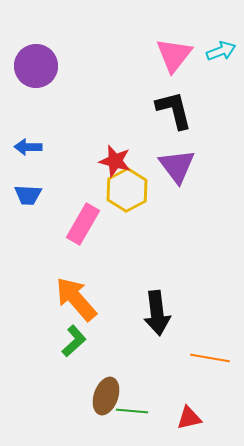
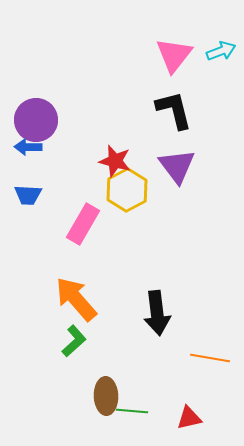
purple circle: moved 54 px down
brown ellipse: rotated 21 degrees counterclockwise
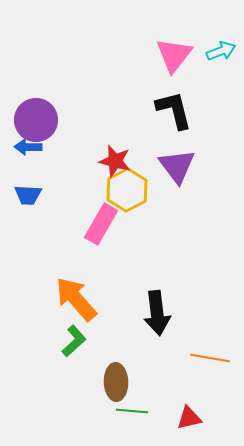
pink rectangle: moved 18 px right
brown ellipse: moved 10 px right, 14 px up
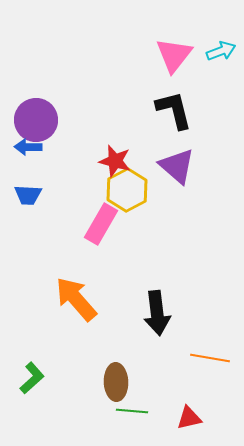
purple triangle: rotated 12 degrees counterclockwise
green L-shape: moved 42 px left, 37 px down
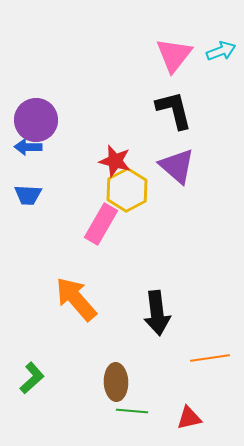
orange line: rotated 18 degrees counterclockwise
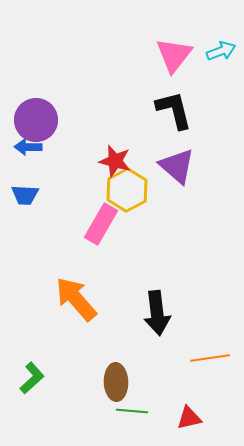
blue trapezoid: moved 3 px left
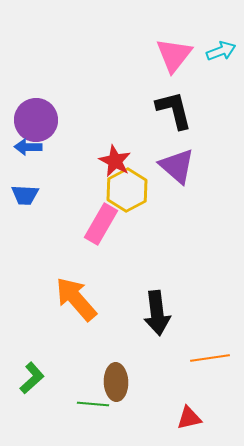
red star: rotated 12 degrees clockwise
green line: moved 39 px left, 7 px up
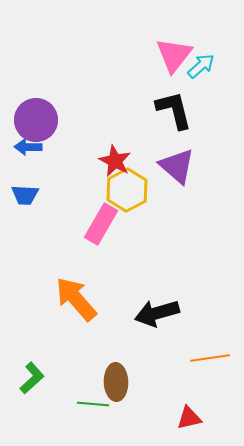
cyan arrow: moved 20 px left, 15 px down; rotated 20 degrees counterclockwise
black arrow: rotated 81 degrees clockwise
